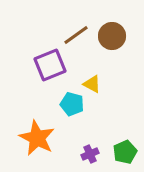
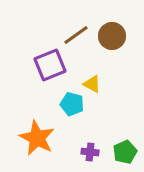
purple cross: moved 2 px up; rotated 30 degrees clockwise
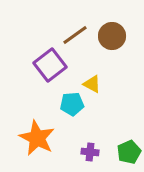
brown line: moved 1 px left
purple square: rotated 16 degrees counterclockwise
cyan pentagon: rotated 20 degrees counterclockwise
green pentagon: moved 4 px right
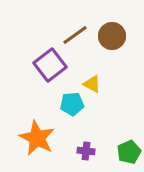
purple cross: moved 4 px left, 1 px up
